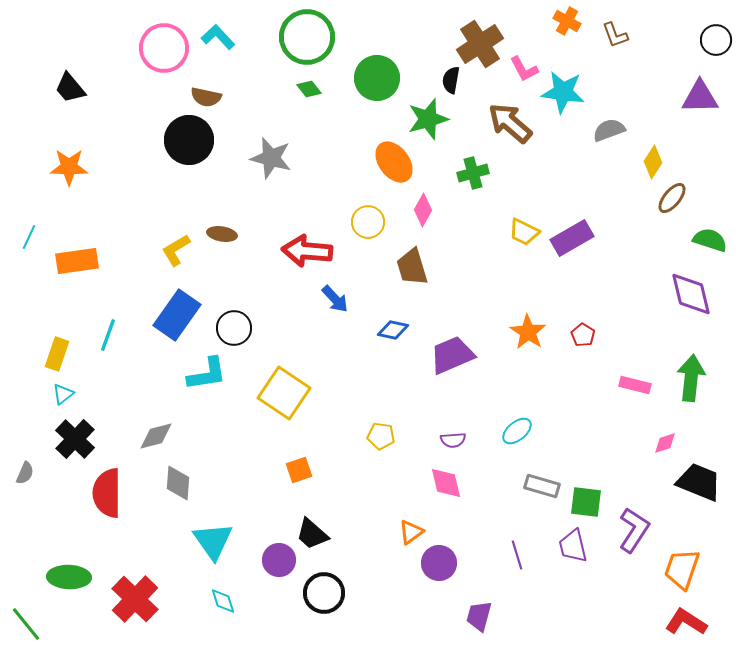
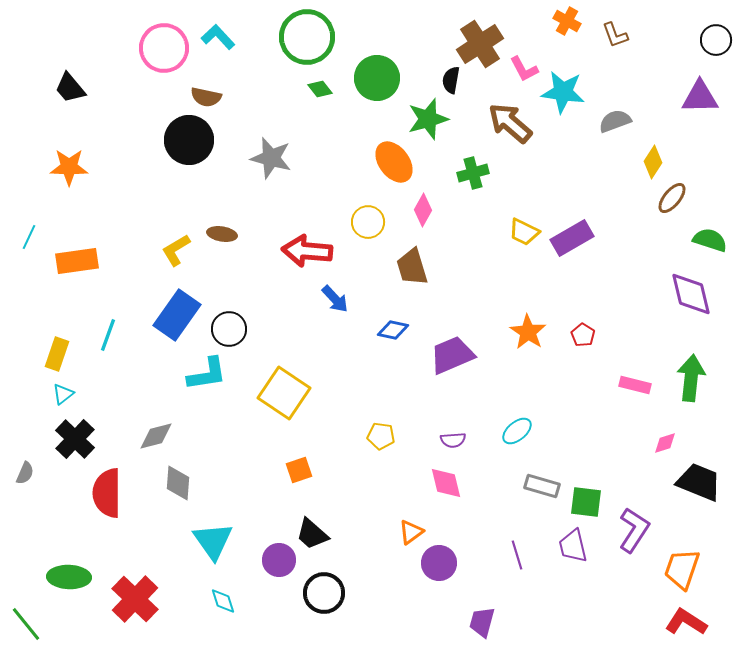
green diamond at (309, 89): moved 11 px right
gray semicircle at (609, 130): moved 6 px right, 9 px up
black circle at (234, 328): moved 5 px left, 1 px down
purple trapezoid at (479, 616): moved 3 px right, 6 px down
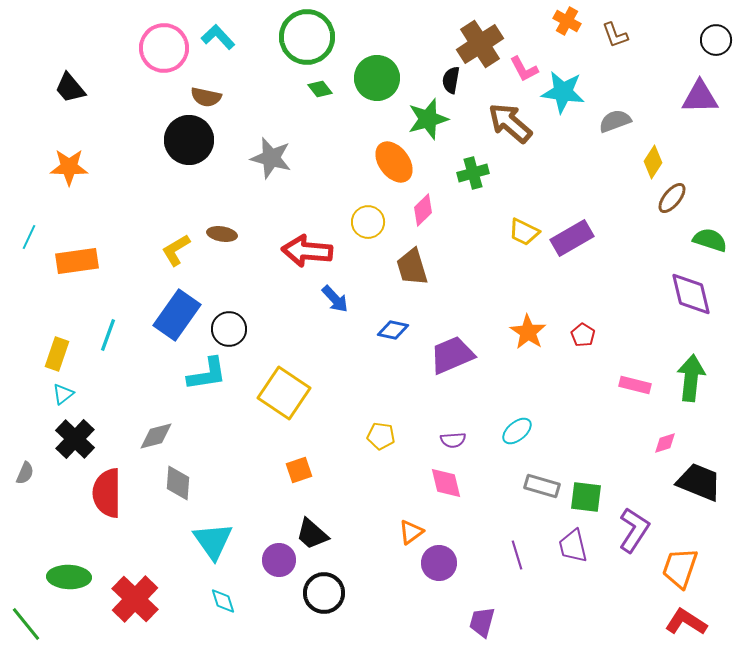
pink diamond at (423, 210): rotated 16 degrees clockwise
green square at (586, 502): moved 5 px up
orange trapezoid at (682, 569): moved 2 px left, 1 px up
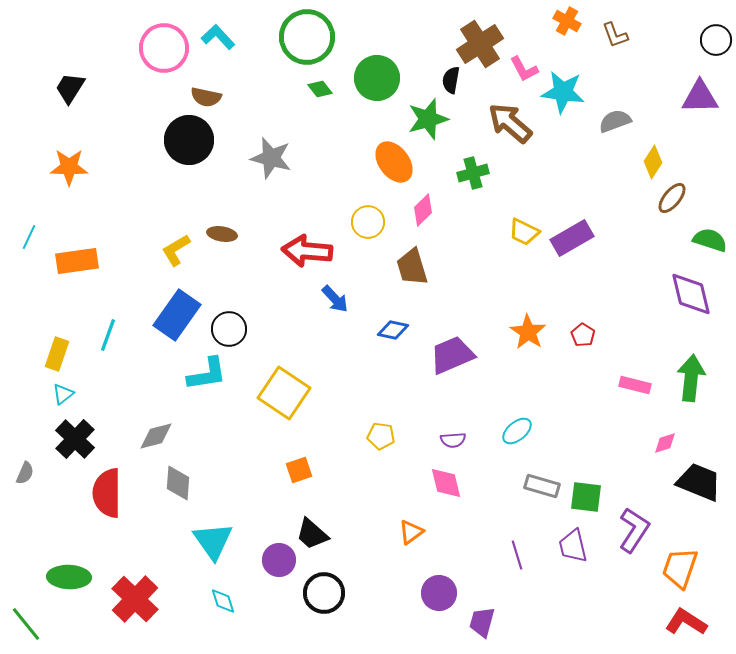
black trapezoid at (70, 88): rotated 72 degrees clockwise
purple circle at (439, 563): moved 30 px down
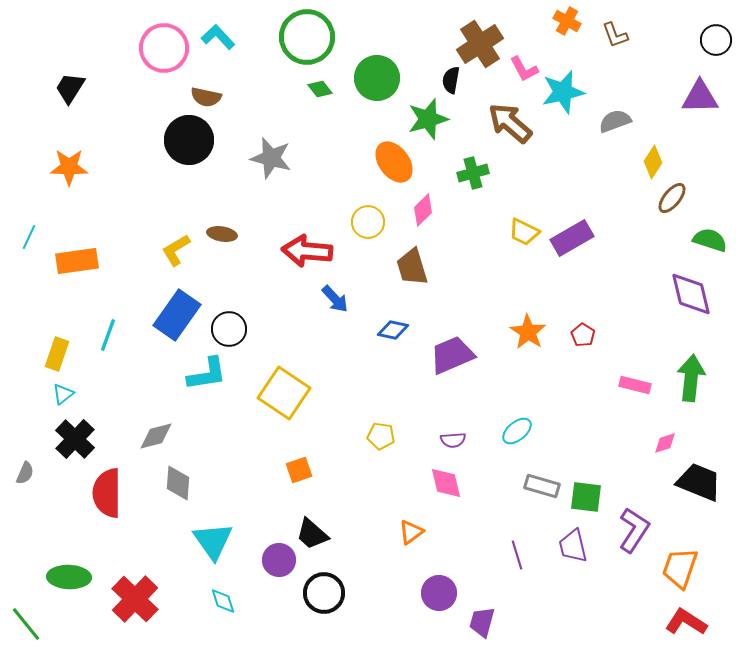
cyan star at (563, 92): rotated 21 degrees counterclockwise
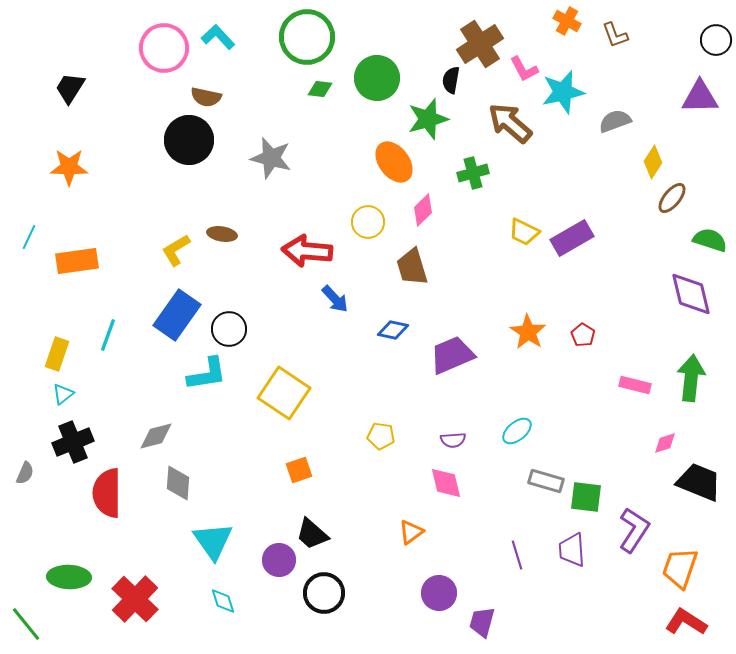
green diamond at (320, 89): rotated 45 degrees counterclockwise
black cross at (75, 439): moved 2 px left, 3 px down; rotated 24 degrees clockwise
gray rectangle at (542, 486): moved 4 px right, 5 px up
purple trapezoid at (573, 546): moved 1 px left, 4 px down; rotated 9 degrees clockwise
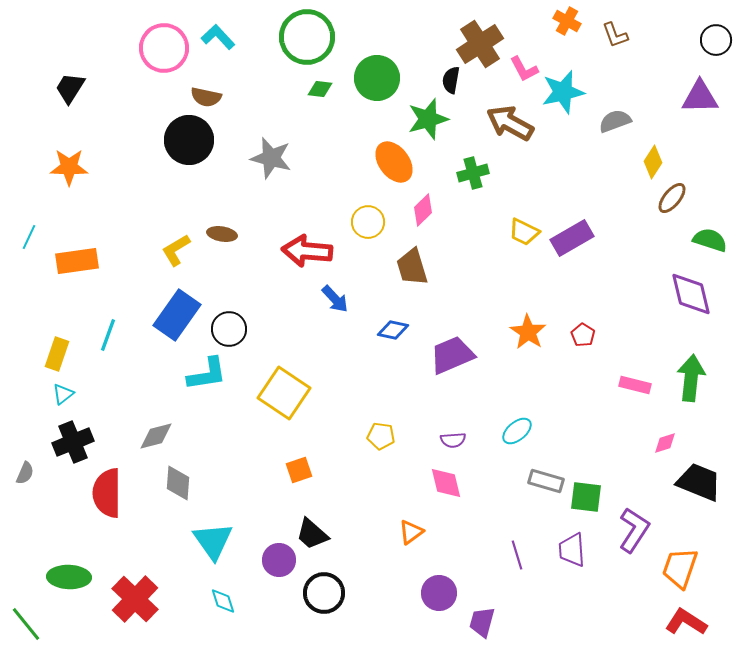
brown arrow at (510, 123): rotated 12 degrees counterclockwise
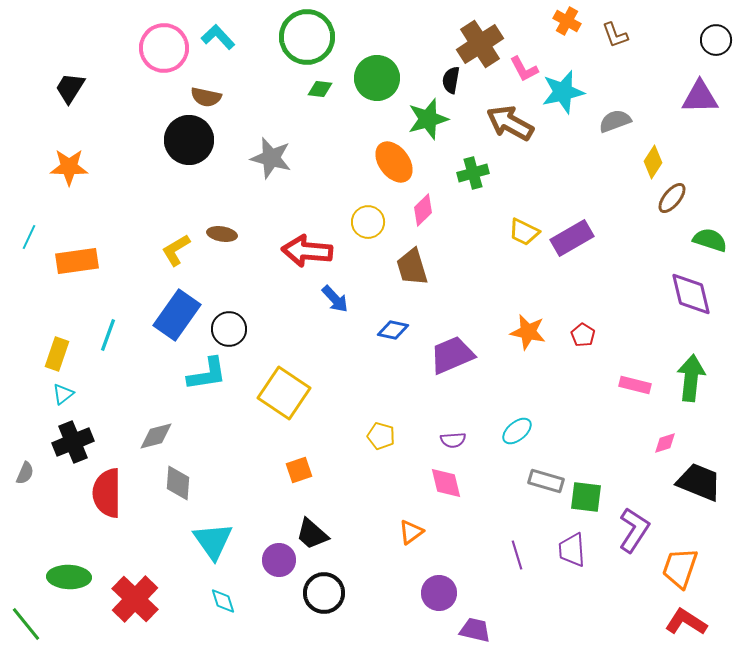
orange star at (528, 332): rotated 21 degrees counterclockwise
yellow pentagon at (381, 436): rotated 8 degrees clockwise
purple trapezoid at (482, 622): moved 7 px left, 8 px down; rotated 88 degrees clockwise
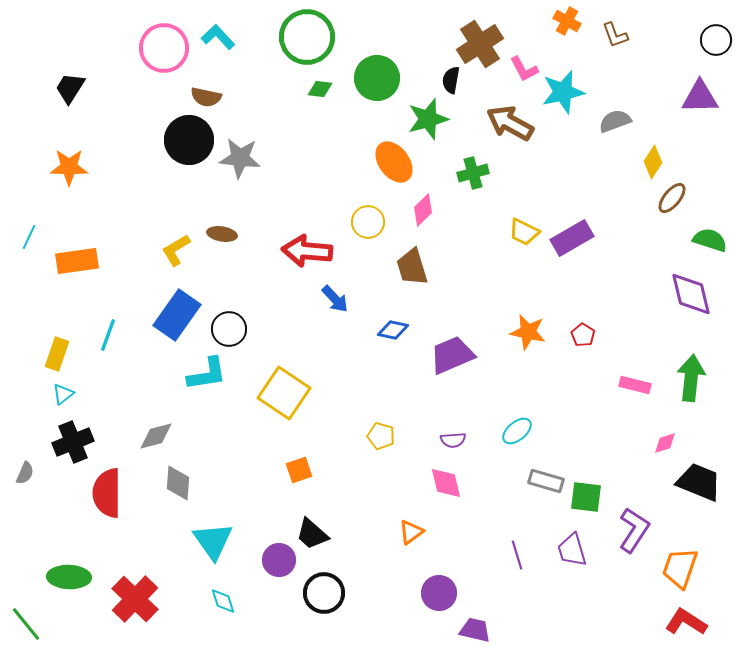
gray star at (271, 158): moved 31 px left; rotated 9 degrees counterclockwise
purple trapezoid at (572, 550): rotated 12 degrees counterclockwise
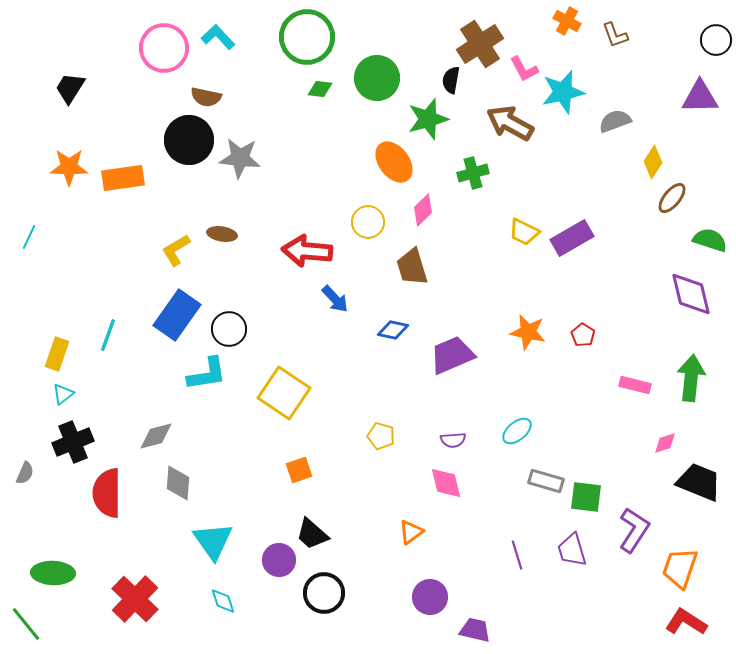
orange rectangle at (77, 261): moved 46 px right, 83 px up
green ellipse at (69, 577): moved 16 px left, 4 px up
purple circle at (439, 593): moved 9 px left, 4 px down
